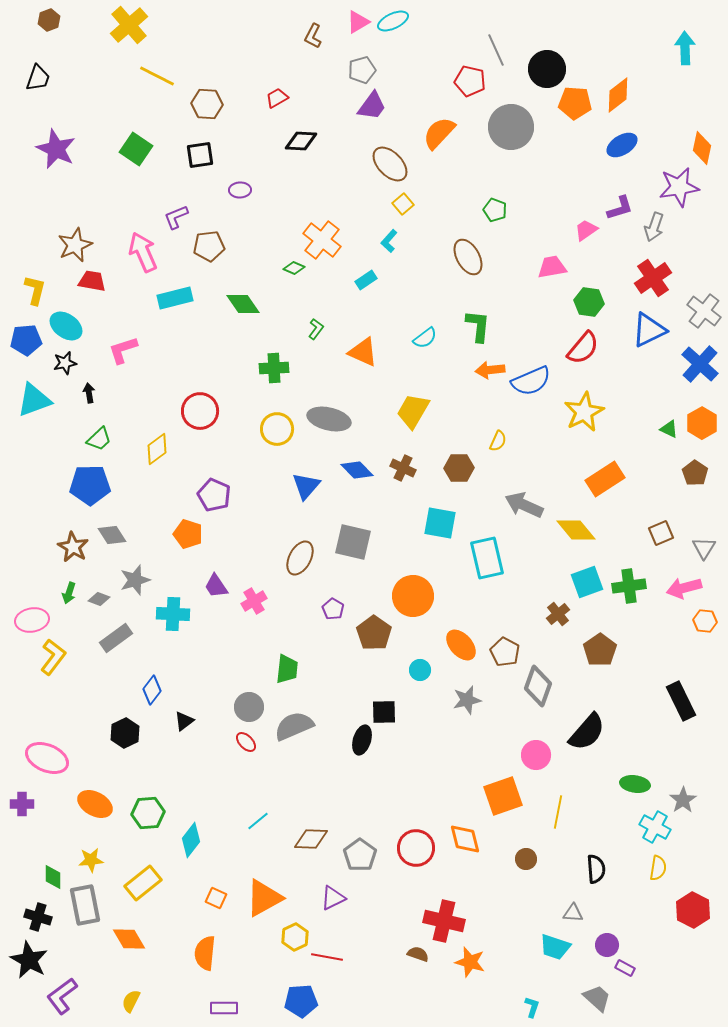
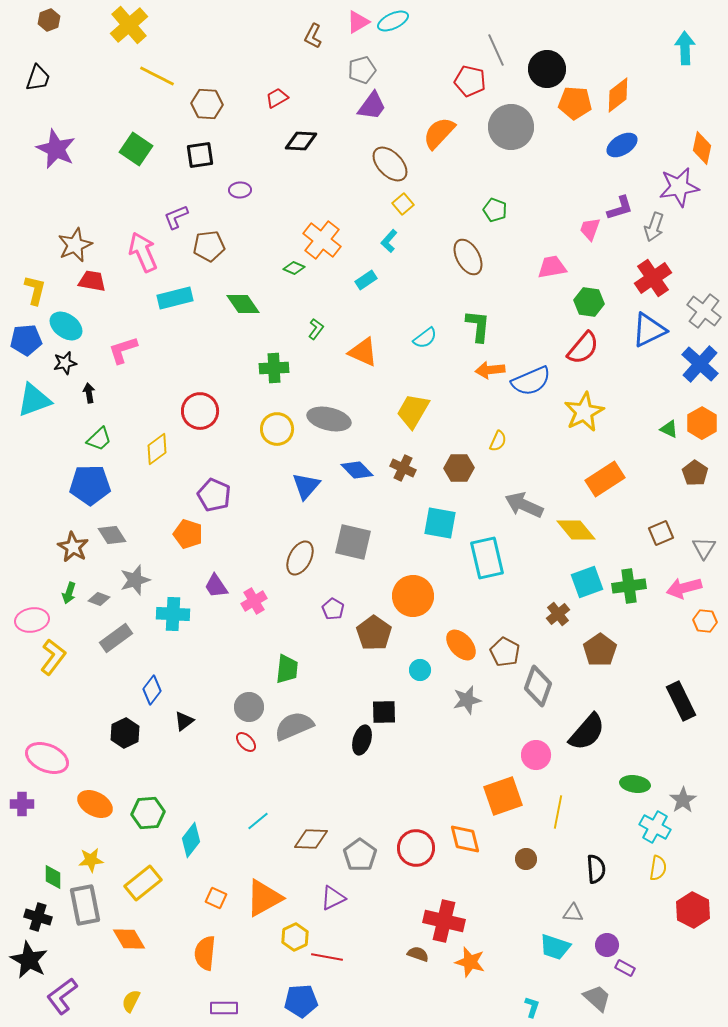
pink trapezoid at (586, 230): moved 4 px right, 1 px up; rotated 35 degrees counterclockwise
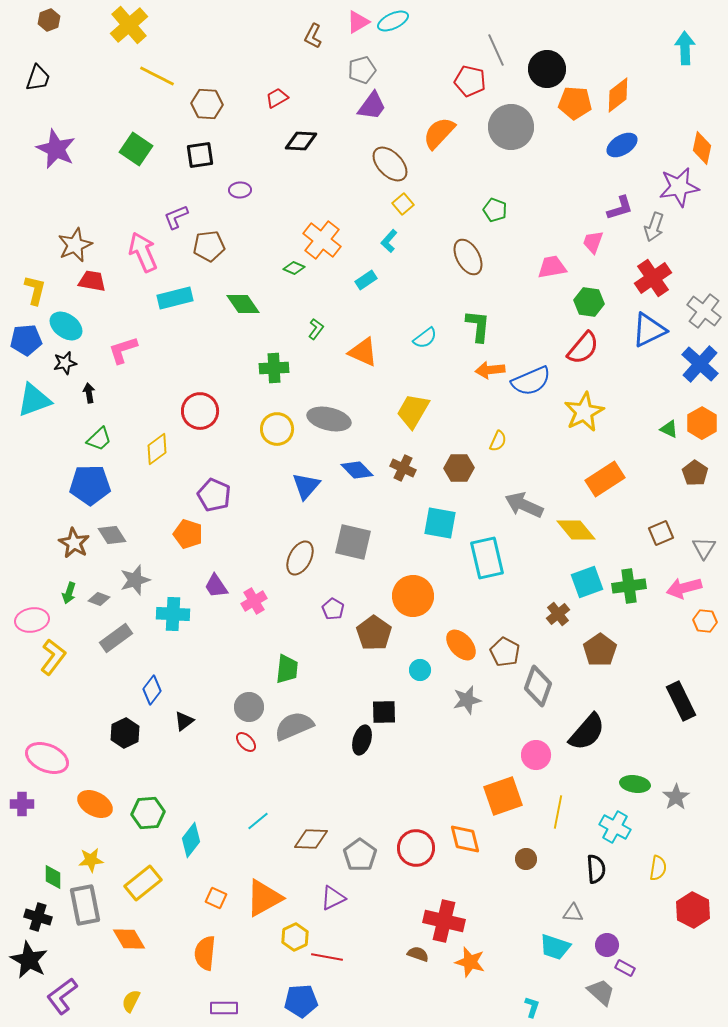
pink trapezoid at (590, 229): moved 3 px right, 13 px down
brown star at (73, 547): moved 1 px right, 4 px up
gray star at (683, 800): moved 7 px left, 3 px up
cyan cross at (655, 827): moved 40 px left
gray trapezoid at (597, 998): moved 4 px right, 6 px up
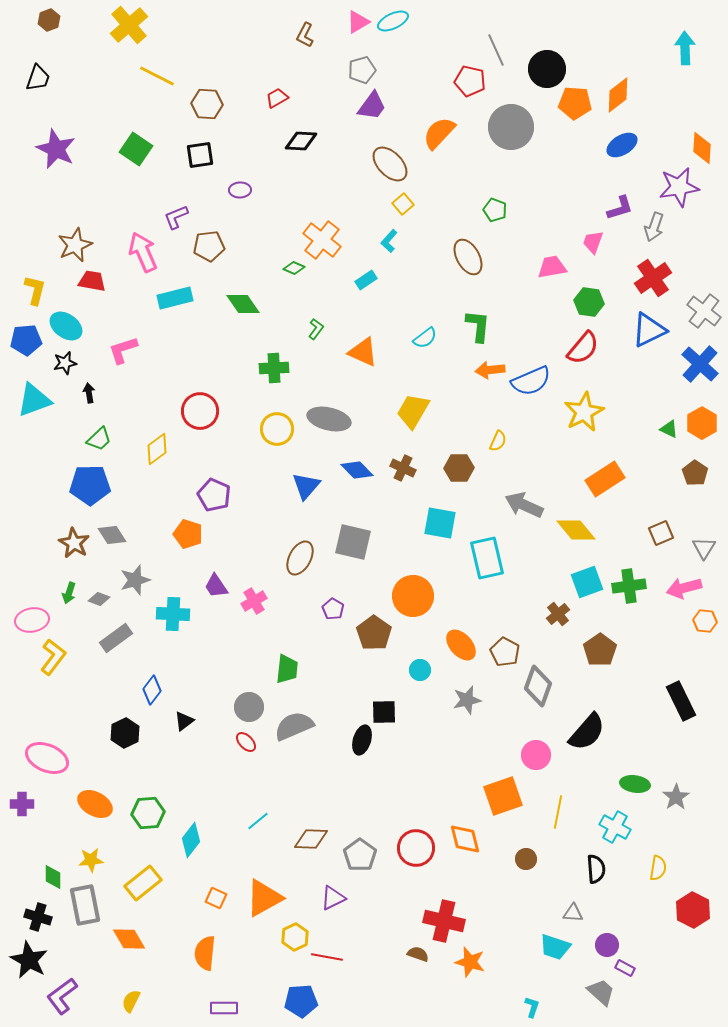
brown L-shape at (313, 36): moved 8 px left, 1 px up
orange diamond at (702, 148): rotated 8 degrees counterclockwise
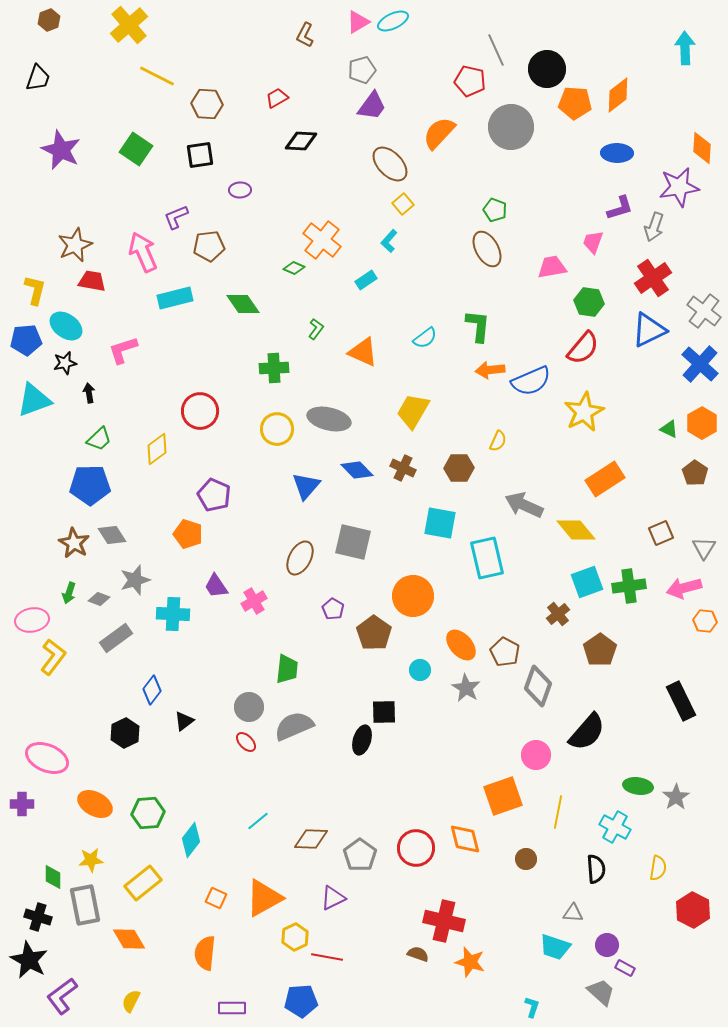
blue ellipse at (622, 145): moved 5 px left, 8 px down; rotated 32 degrees clockwise
purple star at (56, 149): moved 5 px right, 1 px down
brown ellipse at (468, 257): moved 19 px right, 8 px up
gray star at (467, 700): moved 1 px left, 12 px up; rotated 28 degrees counterclockwise
green ellipse at (635, 784): moved 3 px right, 2 px down
purple rectangle at (224, 1008): moved 8 px right
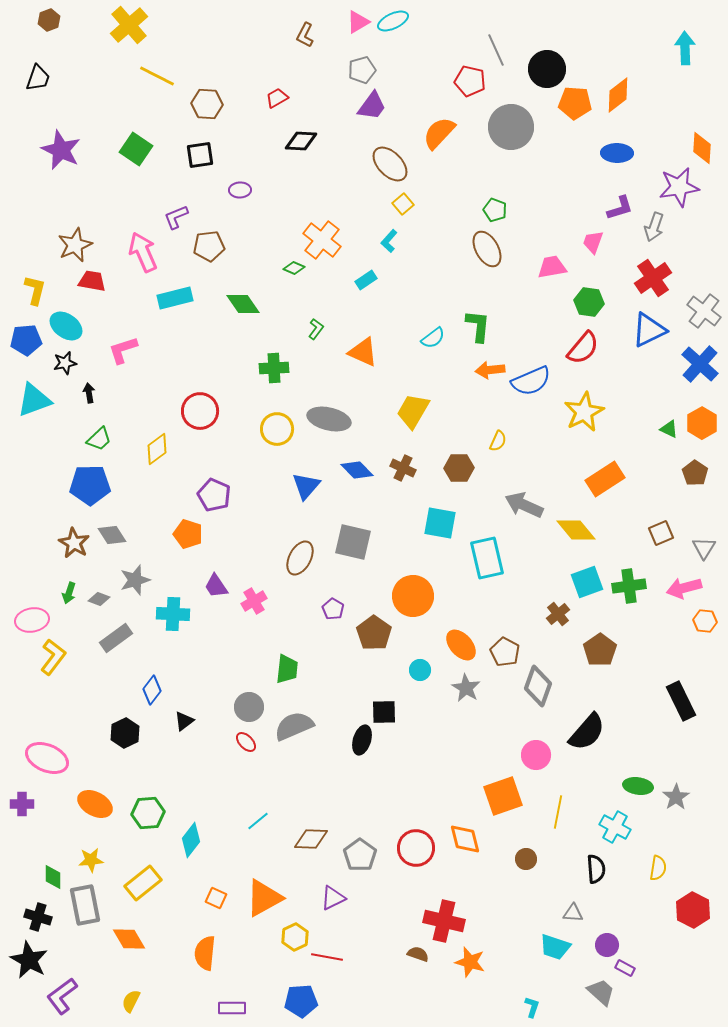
cyan semicircle at (425, 338): moved 8 px right
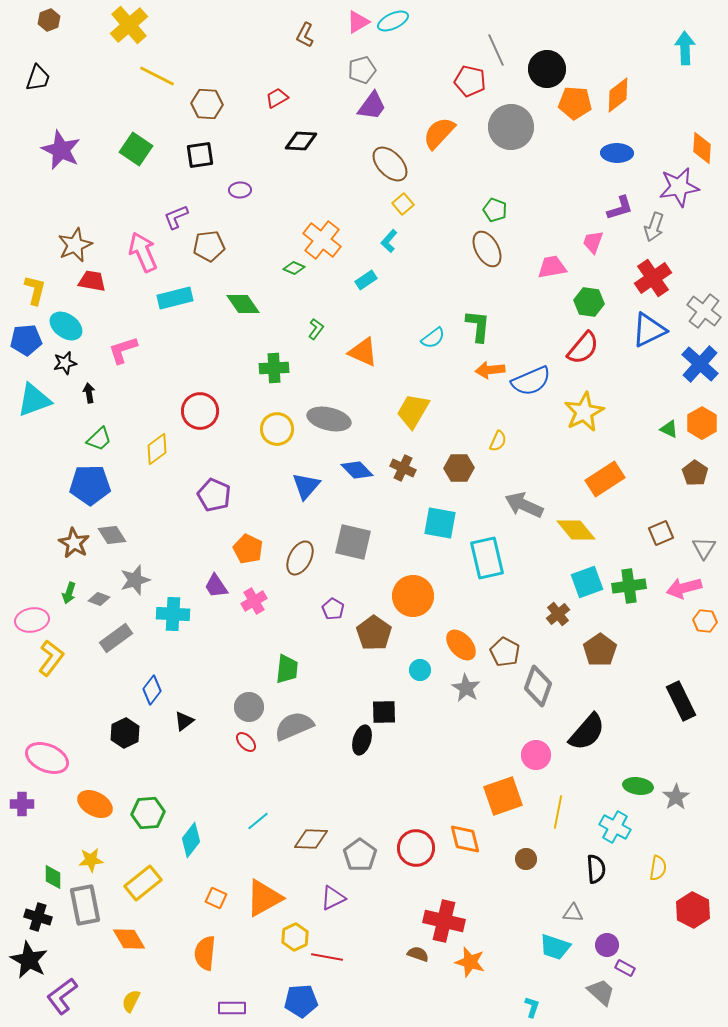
orange pentagon at (188, 534): moved 60 px right, 15 px down; rotated 8 degrees clockwise
yellow L-shape at (53, 657): moved 2 px left, 1 px down
